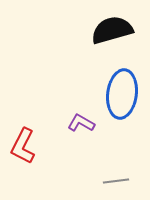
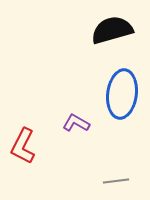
purple L-shape: moved 5 px left
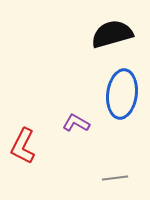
black semicircle: moved 4 px down
gray line: moved 1 px left, 3 px up
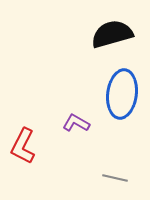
gray line: rotated 20 degrees clockwise
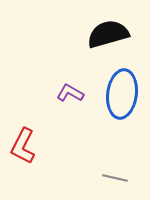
black semicircle: moved 4 px left
purple L-shape: moved 6 px left, 30 px up
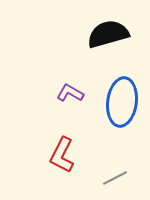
blue ellipse: moved 8 px down
red L-shape: moved 39 px right, 9 px down
gray line: rotated 40 degrees counterclockwise
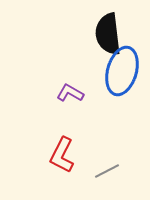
black semicircle: rotated 81 degrees counterclockwise
blue ellipse: moved 31 px up; rotated 9 degrees clockwise
gray line: moved 8 px left, 7 px up
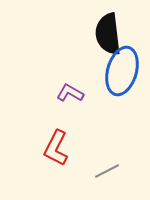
red L-shape: moved 6 px left, 7 px up
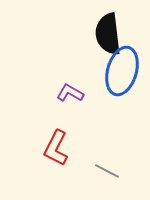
gray line: rotated 55 degrees clockwise
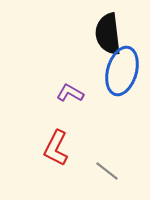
gray line: rotated 10 degrees clockwise
